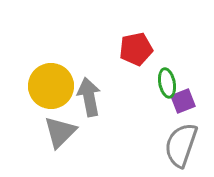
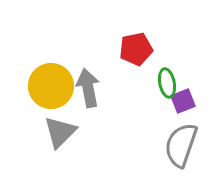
gray arrow: moved 1 px left, 9 px up
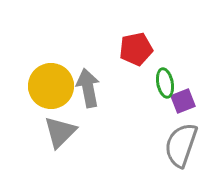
green ellipse: moved 2 px left
